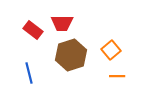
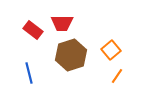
orange line: rotated 56 degrees counterclockwise
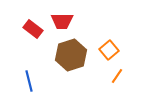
red trapezoid: moved 2 px up
red rectangle: moved 1 px up
orange square: moved 2 px left
blue line: moved 8 px down
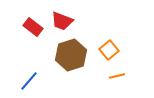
red trapezoid: rotated 20 degrees clockwise
red rectangle: moved 2 px up
orange line: rotated 42 degrees clockwise
blue line: rotated 55 degrees clockwise
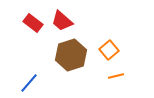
red trapezoid: rotated 20 degrees clockwise
red rectangle: moved 4 px up
orange line: moved 1 px left
blue line: moved 2 px down
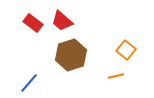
orange square: moved 17 px right; rotated 12 degrees counterclockwise
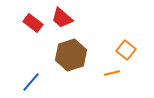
red trapezoid: moved 3 px up
orange line: moved 4 px left, 3 px up
blue line: moved 2 px right, 1 px up
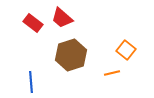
blue line: rotated 45 degrees counterclockwise
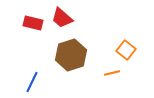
red rectangle: rotated 24 degrees counterclockwise
blue line: moved 1 px right; rotated 30 degrees clockwise
